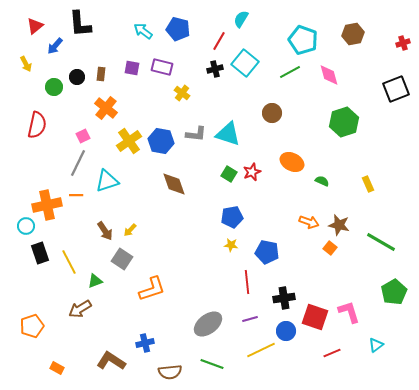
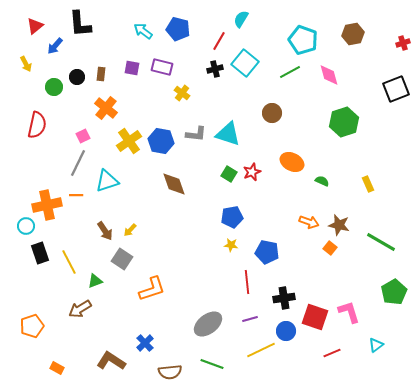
blue cross at (145, 343): rotated 30 degrees counterclockwise
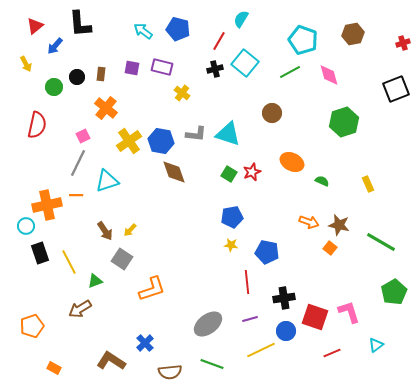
brown diamond at (174, 184): moved 12 px up
orange rectangle at (57, 368): moved 3 px left
